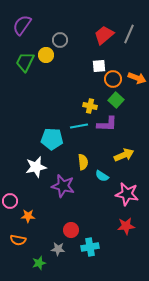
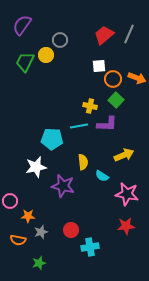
gray star: moved 17 px left, 17 px up; rotated 24 degrees counterclockwise
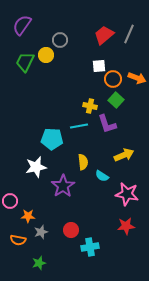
purple L-shape: rotated 70 degrees clockwise
purple star: rotated 25 degrees clockwise
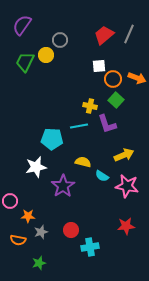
yellow semicircle: rotated 70 degrees counterclockwise
pink star: moved 8 px up
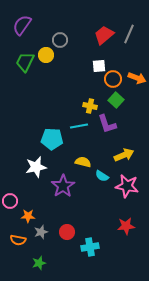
red circle: moved 4 px left, 2 px down
